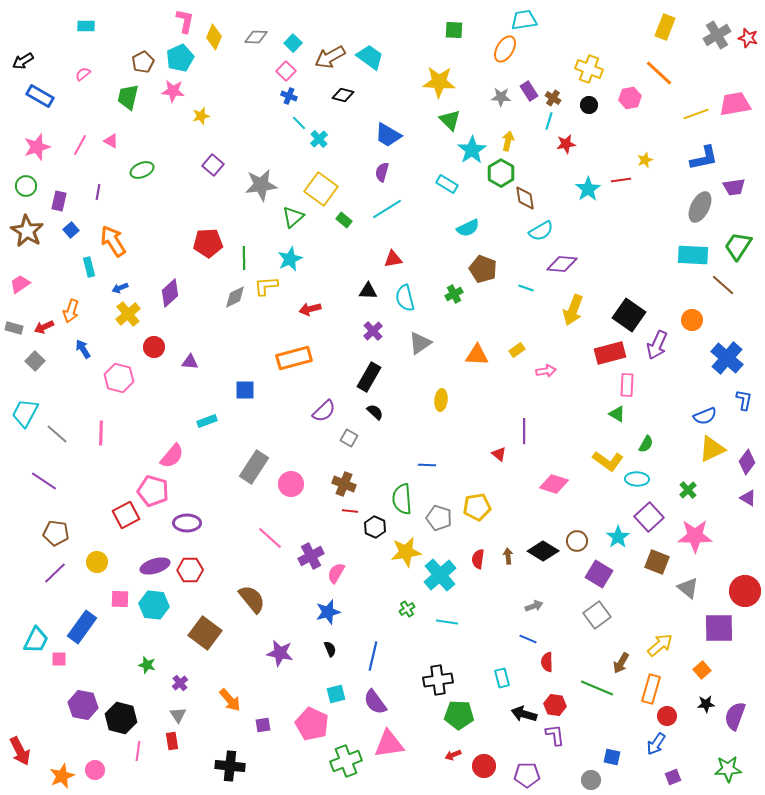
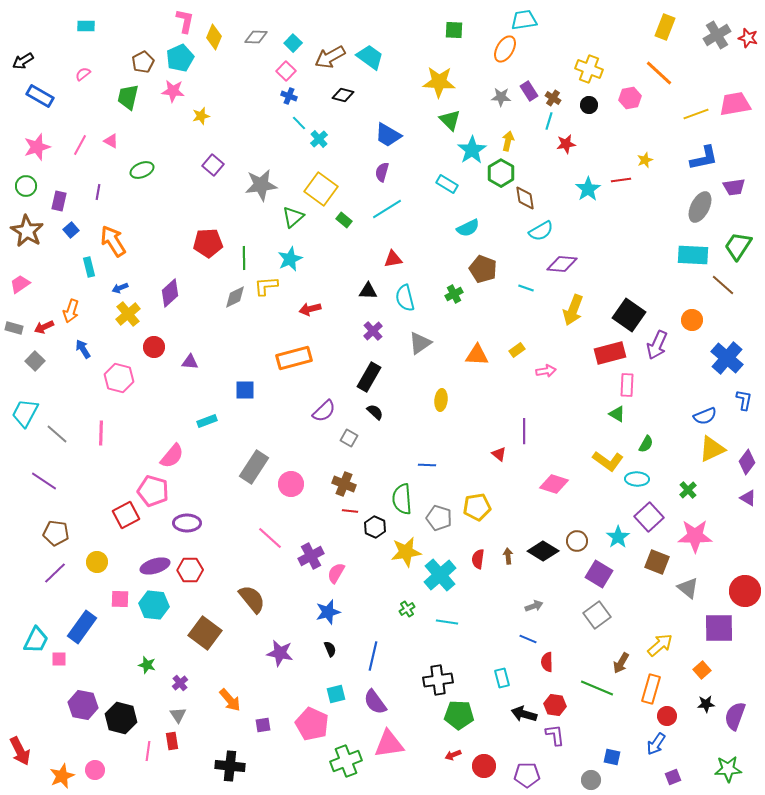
pink line at (138, 751): moved 10 px right
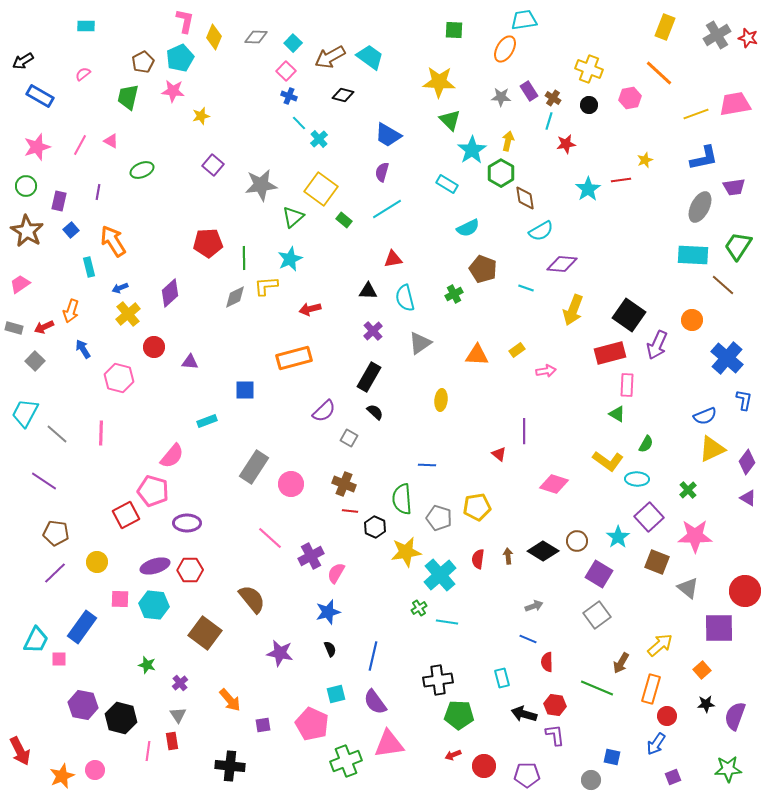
green cross at (407, 609): moved 12 px right, 1 px up
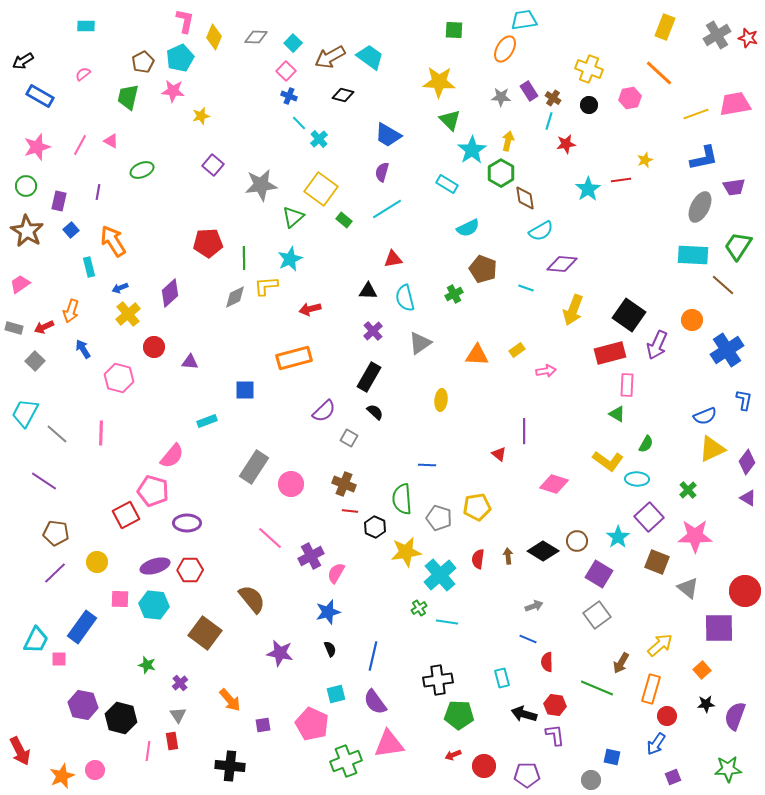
blue cross at (727, 358): moved 8 px up; rotated 16 degrees clockwise
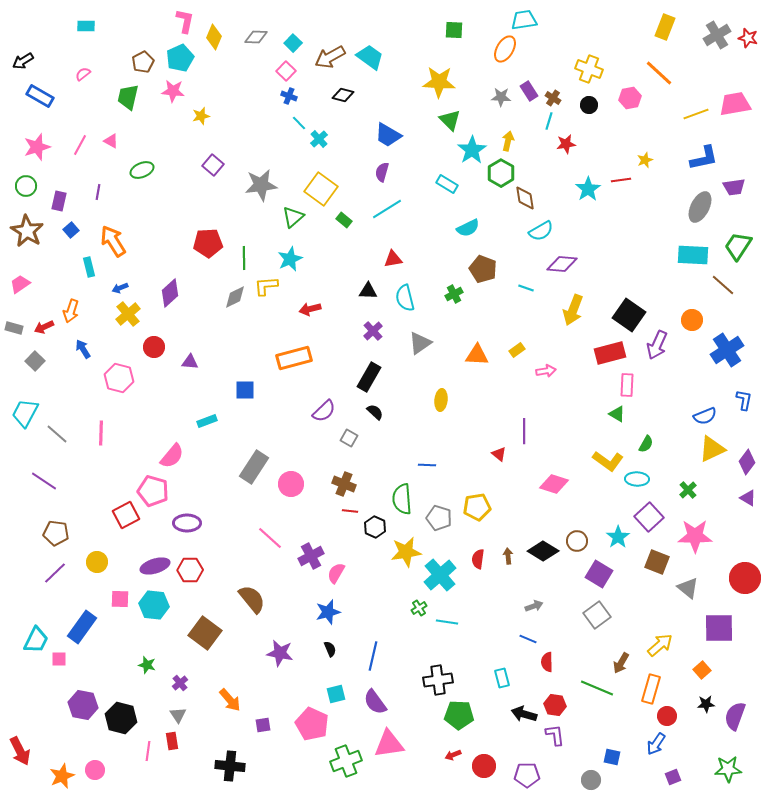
red circle at (745, 591): moved 13 px up
